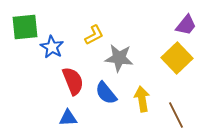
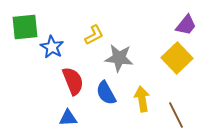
blue semicircle: rotated 10 degrees clockwise
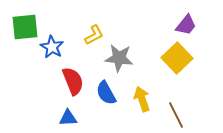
yellow arrow: rotated 10 degrees counterclockwise
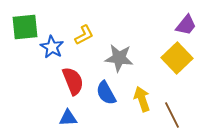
yellow L-shape: moved 10 px left
brown line: moved 4 px left
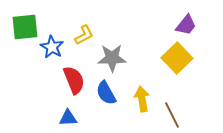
gray star: moved 7 px left; rotated 8 degrees counterclockwise
red semicircle: moved 1 px right, 1 px up
yellow arrow: rotated 10 degrees clockwise
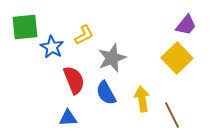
gray star: rotated 20 degrees counterclockwise
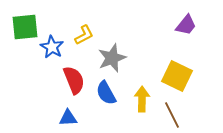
yellow square: moved 18 px down; rotated 20 degrees counterclockwise
yellow arrow: rotated 10 degrees clockwise
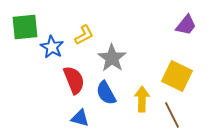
gray star: rotated 16 degrees counterclockwise
blue triangle: moved 12 px right; rotated 18 degrees clockwise
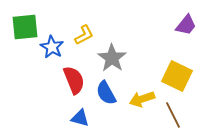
yellow arrow: rotated 110 degrees counterclockwise
brown line: moved 1 px right
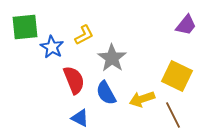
blue triangle: rotated 12 degrees clockwise
